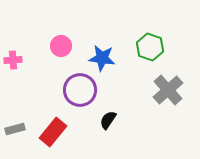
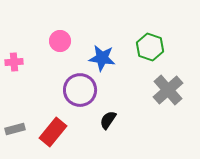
pink circle: moved 1 px left, 5 px up
pink cross: moved 1 px right, 2 px down
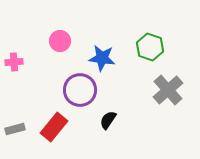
red rectangle: moved 1 px right, 5 px up
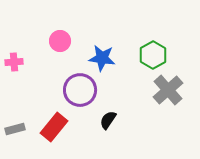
green hexagon: moved 3 px right, 8 px down; rotated 12 degrees clockwise
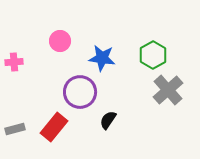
purple circle: moved 2 px down
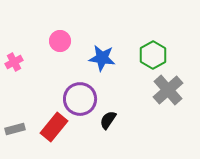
pink cross: rotated 24 degrees counterclockwise
purple circle: moved 7 px down
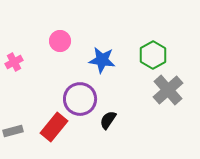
blue star: moved 2 px down
gray rectangle: moved 2 px left, 2 px down
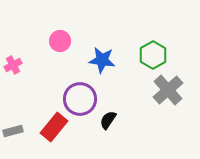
pink cross: moved 1 px left, 3 px down
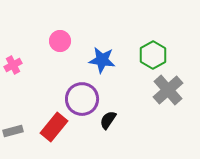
purple circle: moved 2 px right
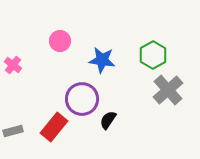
pink cross: rotated 24 degrees counterclockwise
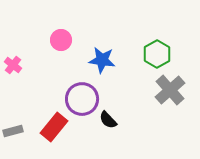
pink circle: moved 1 px right, 1 px up
green hexagon: moved 4 px right, 1 px up
gray cross: moved 2 px right
black semicircle: rotated 78 degrees counterclockwise
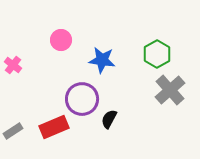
black semicircle: moved 1 px right, 1 px up; rotated 72 degrees clockwise
red rectangle: rotated 28 degrees clockwise
gray rectangle: rotated 18 degrees counterclockwise
